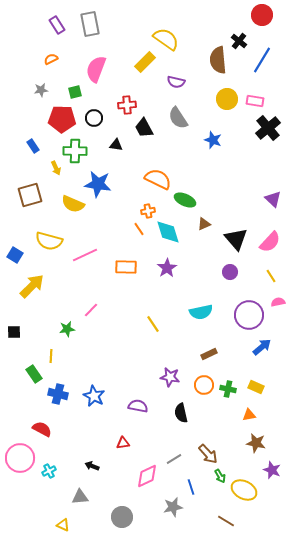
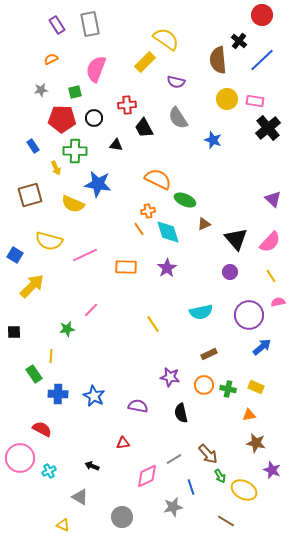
blue line at (262, 60): rotated 16 degrees clockwise
blue cross at (58, 394): rotated 12 degrees counterclockwise
gray triangle at (80, 497): rotated 36 degrees clockwise
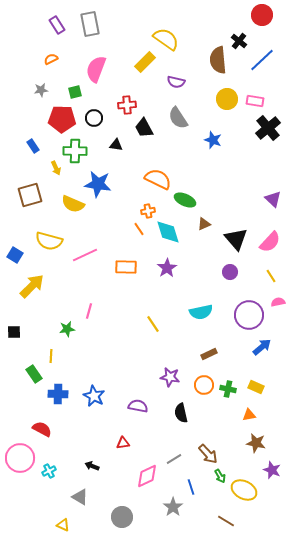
pink line at (91, 310): moved 2 px left, 1 px down; rotated 28 degrees counterclockwise
gray star at (173, 507): rotated 24 degrees counterclockwise
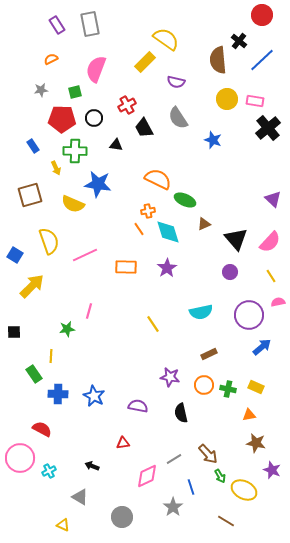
red cross at (127, 105): rotated 24 degrees counterclockwise
yellow semicircle at (49, 241): rotated 124 degrees counterclockwise
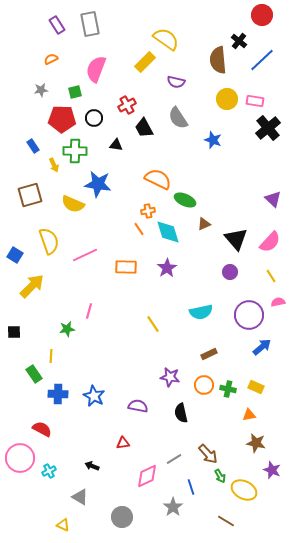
yellow arrow at (56, 168): moved 2 px left, 3 px up
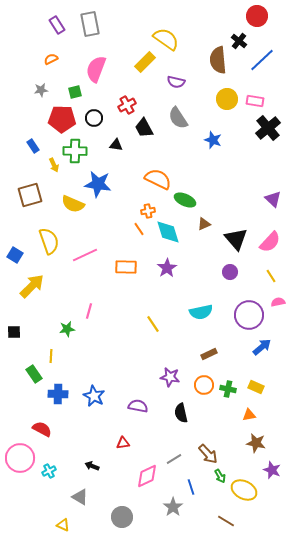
red circle at (262, 15): moved 5 px left, 1 px down
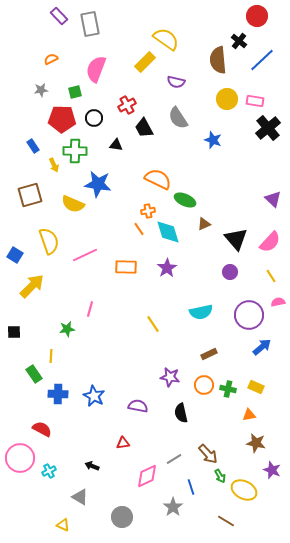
purple rectangle at (57, 25): moved 2 px right, 9 px up; rotated 12 degrees counterclockwise
pink line at (89, 311): moved 1 px right, 2 px up
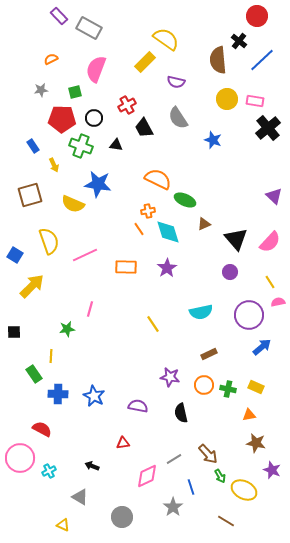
gray rectangle at (90, 24): moved 1 px left, 4 px down; rotated 50 degrees counterclockwise
green cross at (75, 151): moved 6 px right, 5 px up; rotated 20 degrees clockwise
purple triangle at (273, 199): moved 1 px right, 3 px up
yellow line at (271, 276): moved 1 px left, 6 px down
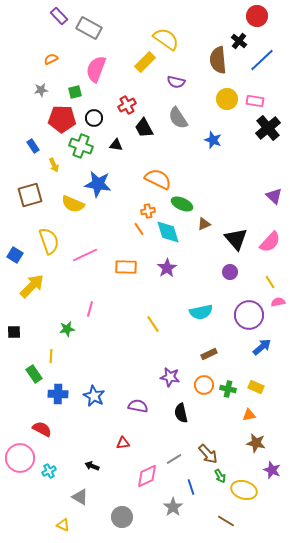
green ellipse at (185, 200): moved 3 px left, 4 px down
yellow ellipse at (244, 490): rotated 10 degrees counterclockwise
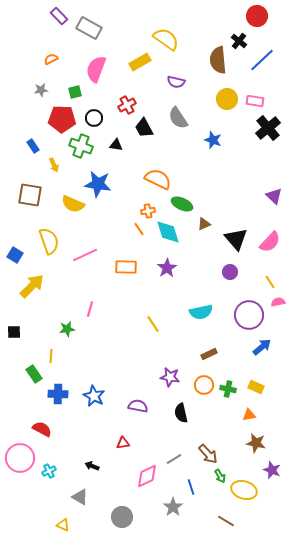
yellow rectangle at (145, 62): moved 5 px left; rotated 15 degrees clockwise
brown square at (30, 195): rotated 25 degrees clockwise
